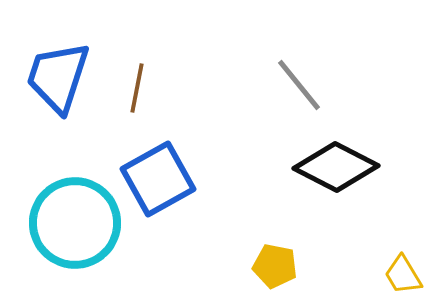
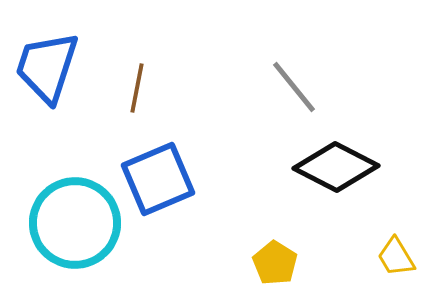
blue trapezoid: moved 11 px left, 10 px up
gray line: moved 5 px left, 2 px down
blue square: rotated 6 degrees clockwise
yellow pentagon: moved 3 px up; rotated 21 degrees clockwise
yellow trapezoid: moved 7 px left, 18 px up
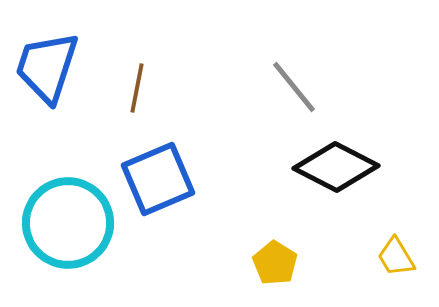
cyan circle: moved 7 px left
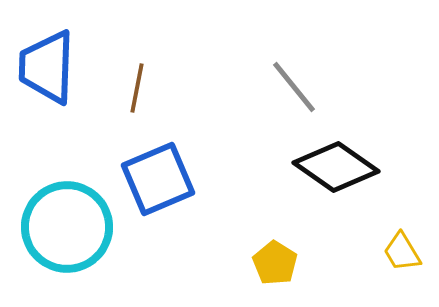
blue trapezoid: rotated 16 degrees counterclockwise
black diamond: rotated 8 degrees clockwise
cyan circle: moved 1 px left, 4 px down
yellow trapezoid: moved 6 px right, 5 px up
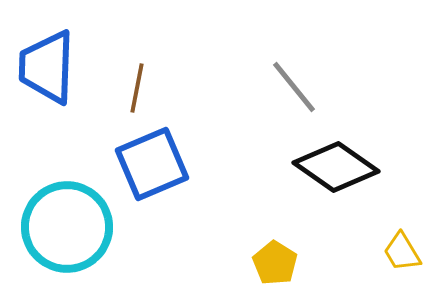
blue square: moved 6 px left, 15 px up
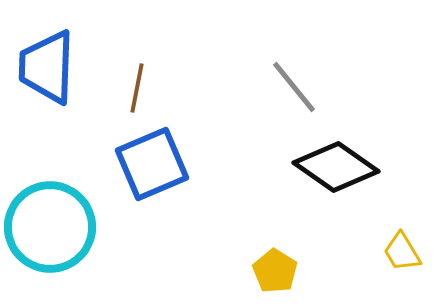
cyan circle: moved 17 px left
yellow pentagon: moved 8 px down
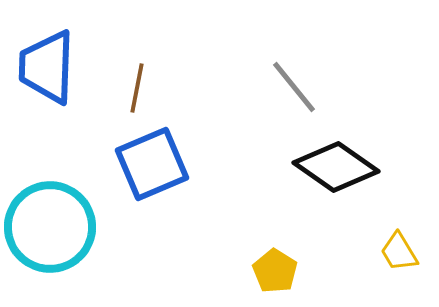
yellow trapezoid: moved 3 px left
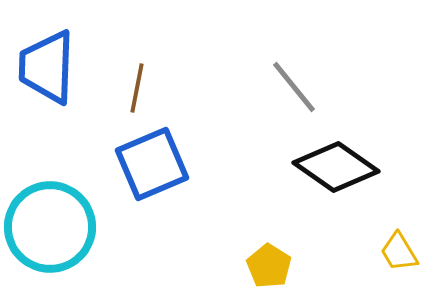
yellow pentagon: moved 6 px left, 5 px up
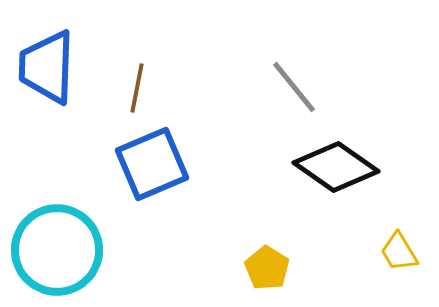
cyan circle: moved 7 px right, 23 px down
yellow pentagon: moved 2 px left, 2 px down
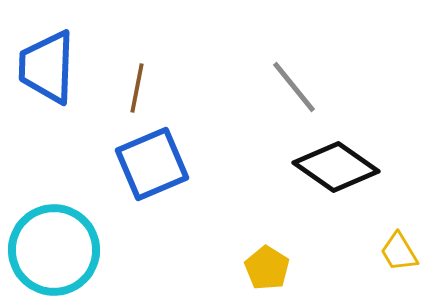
cyan circle: moved 3 px left
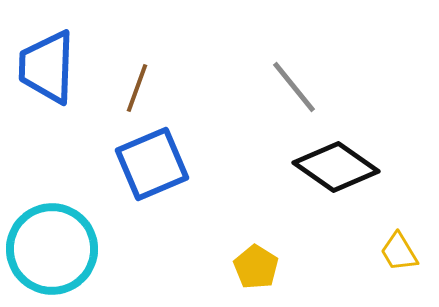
brown line: rotated 9 degrees clockwise
cyan circle: moved 2 px left, 1 px up
yellow pentagon: moved 11 px left, 1 px up
